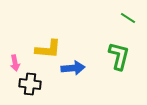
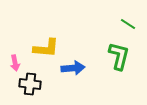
green line: moved 6 px down
yellow L-shape: moved 2 px left, 1 px up
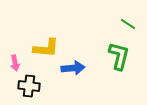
black cross: moved 1 px left, 2 px down
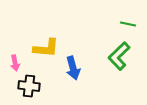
green line: rotated 21 degrees counterclockwise
green L-shape: rotated 148 degrees counterclockwise
blue arrow: rotated 80 degrees clockwise
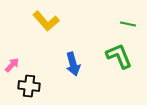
yellow L-shape: moved 27 px up; rotated 44 degrees clockwise
green L-shape: rotated 112 degrees clockwise
pink arrow: moved 3 px left, 2 px down; rotated 126 degrees counterclockwise
blue arrow: moved 4 px up
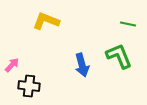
yellow L-shape: rotated 152 degrees clockwise
blue arrow: moved 9 px right, 1 px down
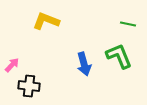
blue arrow: moved 2 px right, 1 px up
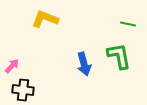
yellow L-shape: moved 1 px left, 2 px up
green L-shape: rotated 12 degrees clockwise
pink arrow: moved 1 px down
black cross: moved 6 px left, 4 px down
